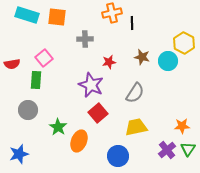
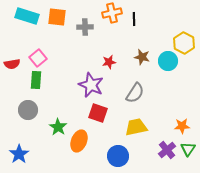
cyan rectangle: moved 1 px down
black line: moved 2 px right, 4 px up
gray cross: moved 12 px up
pink square: moved 6 px left
red square: rotated 30 degrees counterclockwise
blue star: rotated 18 degrees counterclockwise
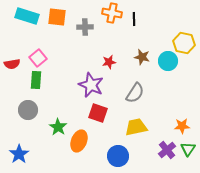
orange cross: rotated 24 degrees clockwise
yellow hexagon: rotated 15 degrees counterclockwise
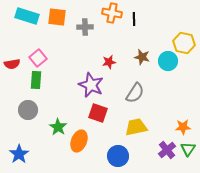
orange star: moved 1 px right, 1 px down
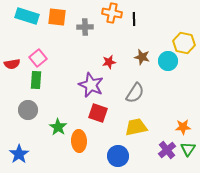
orange ellipse: rotated 25 degrees counterclockwise
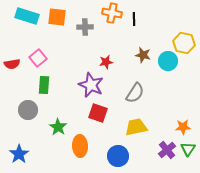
brown star: moved 1 px right, 2 px up
red star: moved 3 px left
green rectangle: moved 8 px right, 5 px down
orange ellipse: moved 1 px right, 5 px down
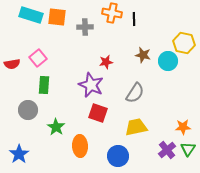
cyan rectangle: moved 4 px right, 1 px up
green star: moved 2 px left
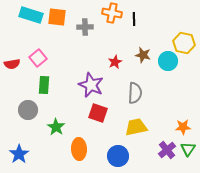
red star: moved 9 px right; rotated 16 degrees counterclockwise
gray semicircle: rotated 30 degrees counterclockwise
orange ellipse: moved 1 px left, 3 px down
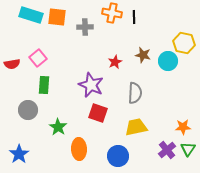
black line: moved 2 px up
green star: moved 2 px right
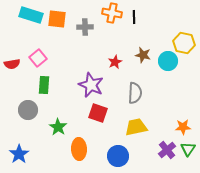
orange square: moved 2 px down
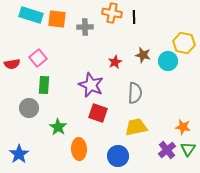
gray circle: moved 1 px right, 2 px up
orange star: rotated 14 degrees clockwise
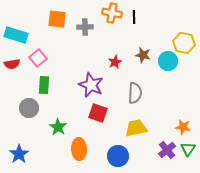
cyan rectangle: moved 15 px left, 20 px down
yellow trapezoid: moved 1 px down
